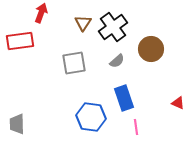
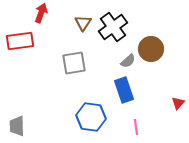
gray semicircle: moved 11 px right
blue rectangle: moved 8 px up
red triangle: rotated 48 degrees clockwise
gray trapezoid: moved 2 px down
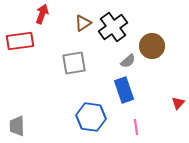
red arrow: moved 1 px right, 1 px down
brown triangle: rotated 24 degrees clockwise
brown circle: moved 1 px right, 3 px up
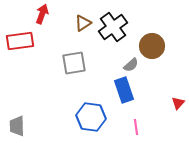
gray semicircle: moved 3 px right, 4 px down
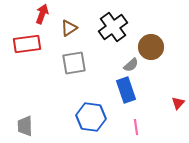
brown triangle: moved 14 px left, 5 px down
red rectangle: moved 7 px right, 3 px down
brown circle: moved 1 px left, 1 px down
blue rectangle: moved 2 px right
gray trapezoid: moved 8 px right
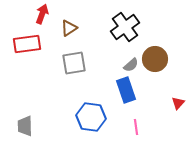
black cross: moved 12 px right
brown circle: moved 4 px right, 12 px down
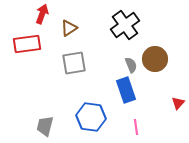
black cross: moved 2 px up
gray semicircle: rotated 70 degrees counterclockwise
gray trapezoid: moved 20 px right; rotated 15 degrees clockwise
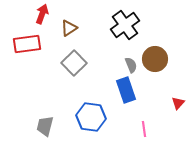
gray square: rotated 35 degrees counterclockwise
pink line: moved 8 px right, 2 px down
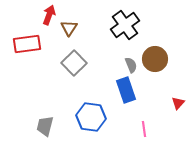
red arrow: moved 7 px right, 1 px down
brown triangle: rotated 24 degrees counterclockwise
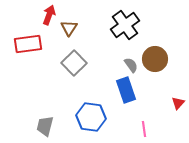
red rectangle: moved 1 px right
gray semicircle: rotated 14 degrees counterclockwise
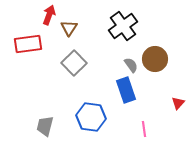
black cross: moved 2 px left, 1 px down
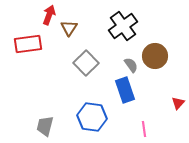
brown circle: moved 3 px up
gray square: moved 12 px right
blue rectangle: moved 1 px left
blue hexagon: moved 1 px right
